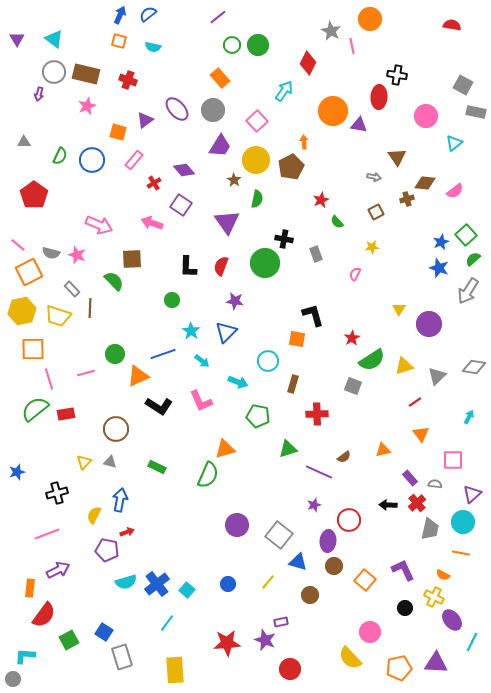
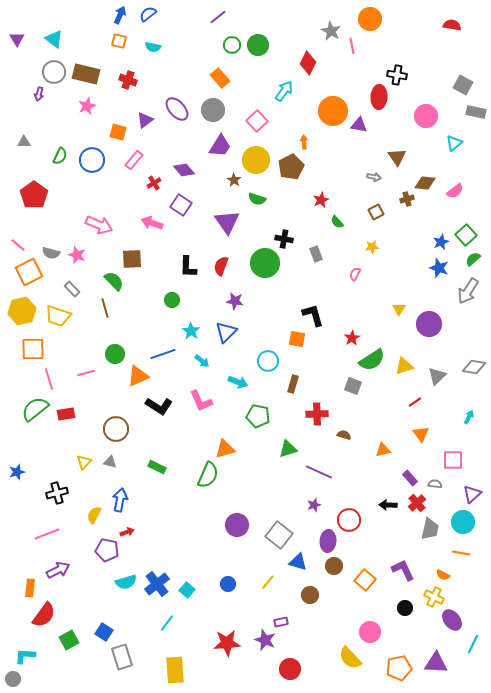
green semicircle at (257, 199): rotated 96 degrees clockwise
brown line at (90, 308): moved 15 px right; rotated 18 degrees counterclockwise
brown semicircle at (344, 457): moved 22 px up; rotated 128 degrees counterclockwise
cyan line at (472, 642): moved 1 px right, 2 px down
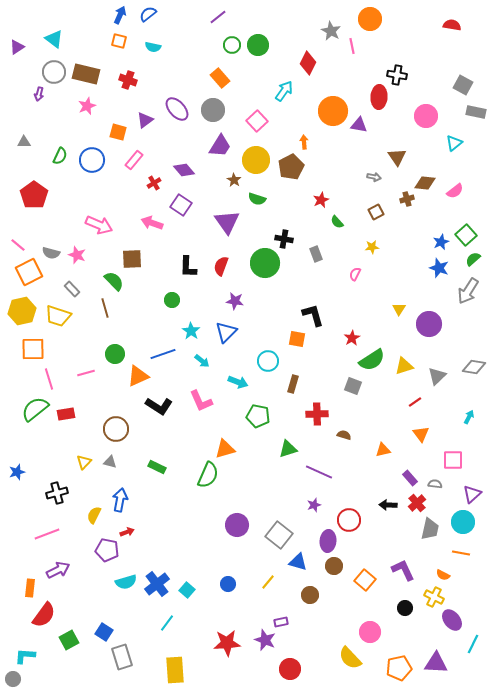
purple triangle at (17, 39): moved 8 px down; rotated 28 degrees clockwise
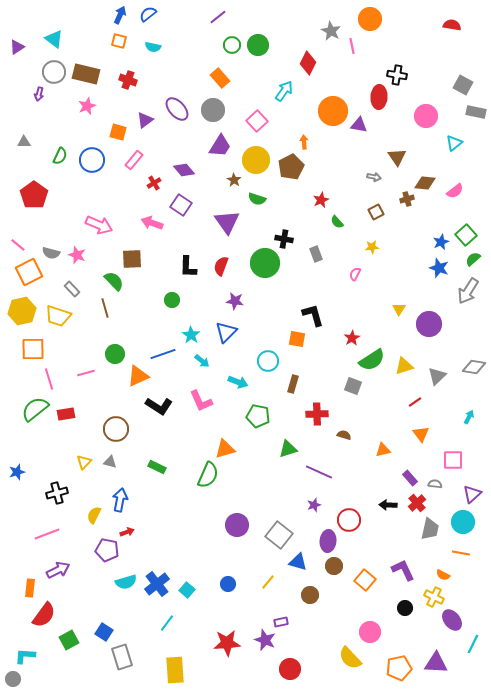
cyan star at (191, 331): moved 4 px down
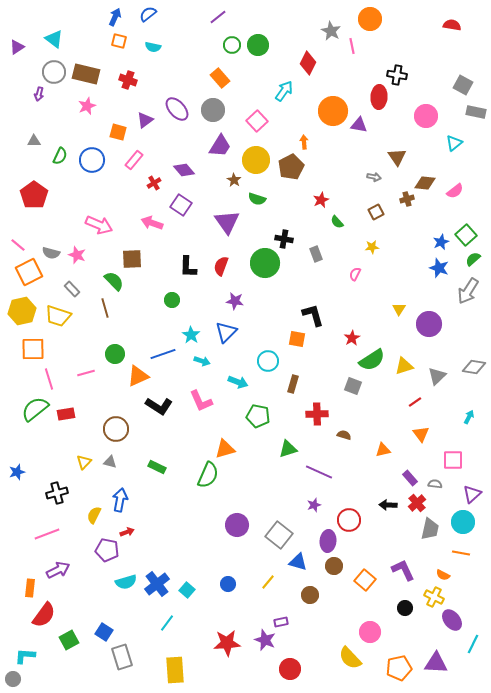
blue arrow at (120, 15): moved 5 px left, 2 px down
gray triangle at (24, 142): moved 10 px right, 1 px up
cyan arrow at (202, 361): rotated 21 degrees counterclockwise
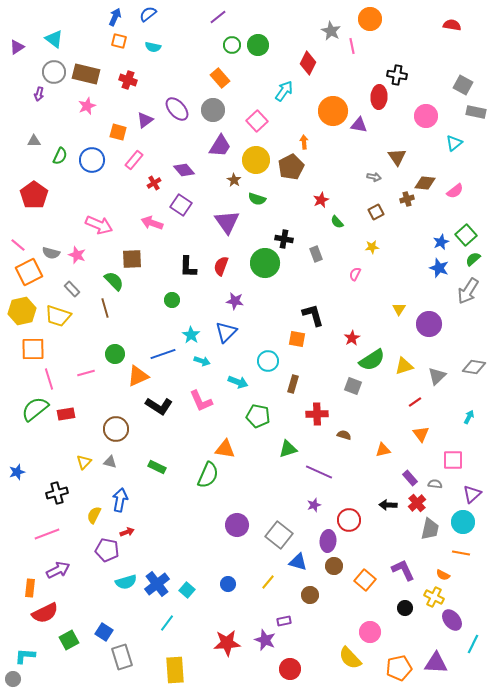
orange triangle at (225, 449): rotated 25 degrees clockwise
red semicircle at (44, 615): moved 1 px right, 2 px up; rotated 28 degrees clockwise
purple rectangle at (281, 622): moved 3 px right, 1 px up
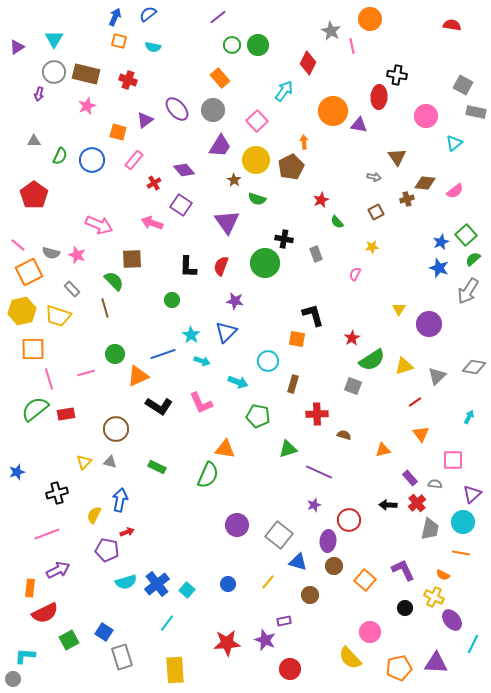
cyan triangle at (54, 39): rotated 24 degrees clockwise
pink L-shape at (201, 401): moved 2 px down
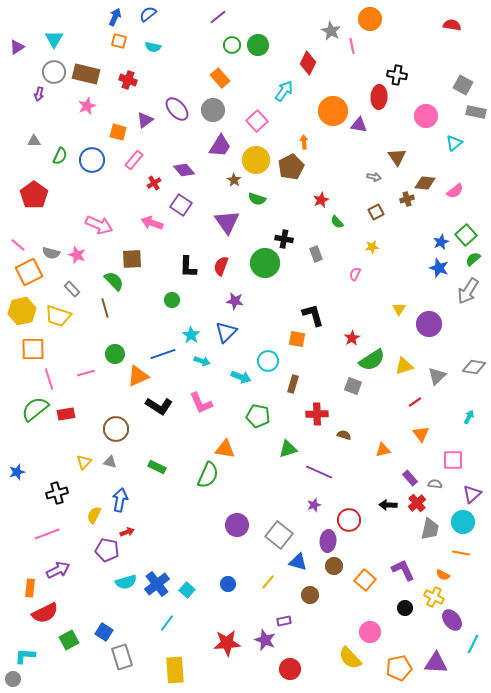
cyan arrow at (238, 382): moved 3 px right, 5 px up
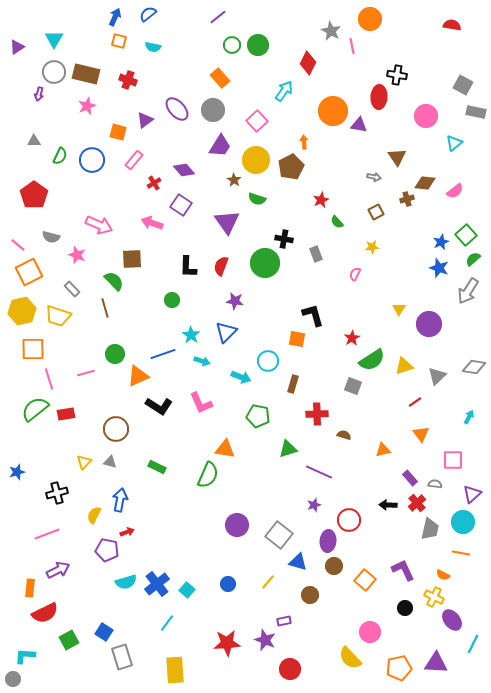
gray semicircle at (51, 253): moved 16 px up
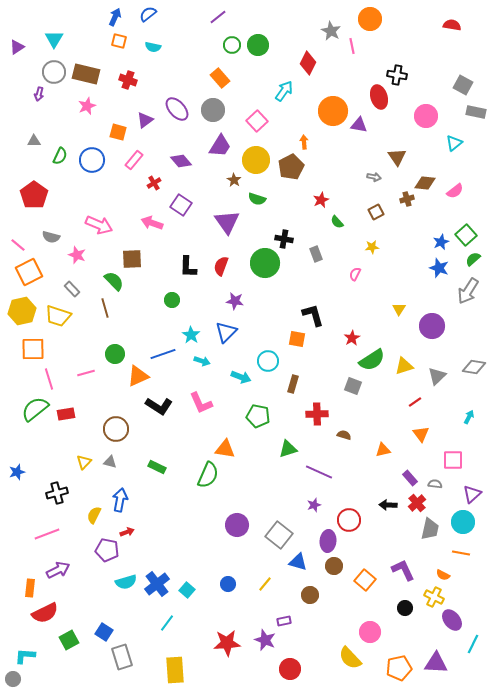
red ellipse at (379, 97): rotated 20 degrees counterclockwise
purple diamond at (184, 170): moved 3 px left, 9 px up
purple circle at (429, 324): moved 3 px right, 2 px down
yellow line at (268, 582): moved 3 px left, 2 px down
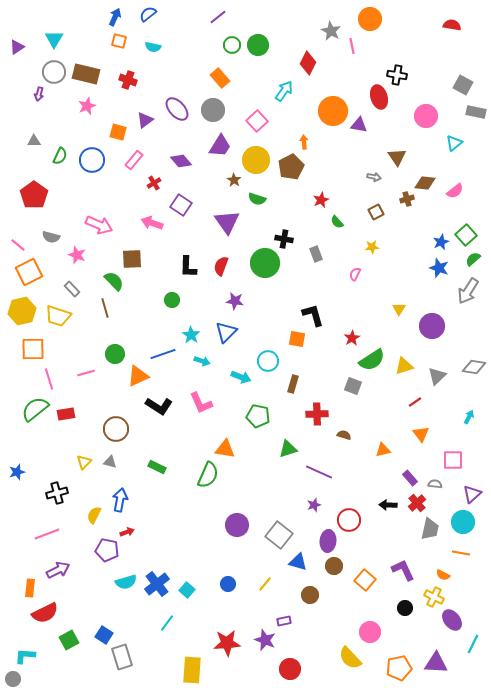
blue square at (104, 632): moved 3 px down
yellow rectangle at (175, 670): moved 17 px right; rotated 8 degrees clockwise
